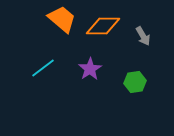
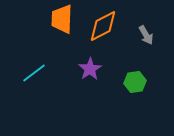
orange trapezoid: rotated 128 degrees counterclockwise
orange diamond: rotated 28 degrees counterclockwise
gray arrow: moved 3 px right, 1 px up
cyan line: moved 9 px left, 5 px down
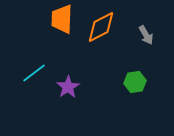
orange diamond: moved 2 px left, 1 px down
purple star: moved 22 px left, 18 px down
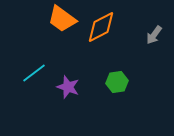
orange trapezoid: rotated 56 degrees counterclockwise
gray arrow: moved 8 px right; rotated 66 degrees clockwise
green hexagon: moved 18 px left
purple star: rotated 20 degrees counterclockwise
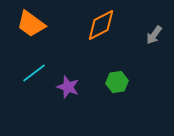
orange trapezoid: moved 31 px left, 5 px down
orange diamond: moved 2 px up
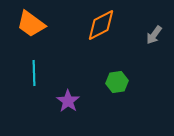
cyan line: rotated 55 degrees counterclockwise
purple star: moved 14 px down; rotated 15 degrees clockwise
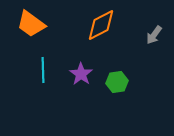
cyan line: moved 9 px right, 3 px up
purple star: moved 13 px right, 27 px up
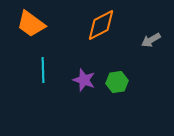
gray arrow: moved 3 px left, 5 px down; rotated 24 degrees clockwise
purple star: moved 3 px right, 6 px down; rotated 15 degrees counterclockwise
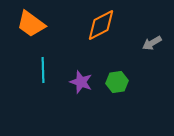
gray arrow: moved 1 px right, 3 px down
purple star: moved 3 px left, 2 px down
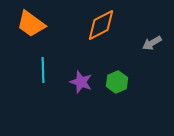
green hexagon: rotated 15 degrees counterclockwise
